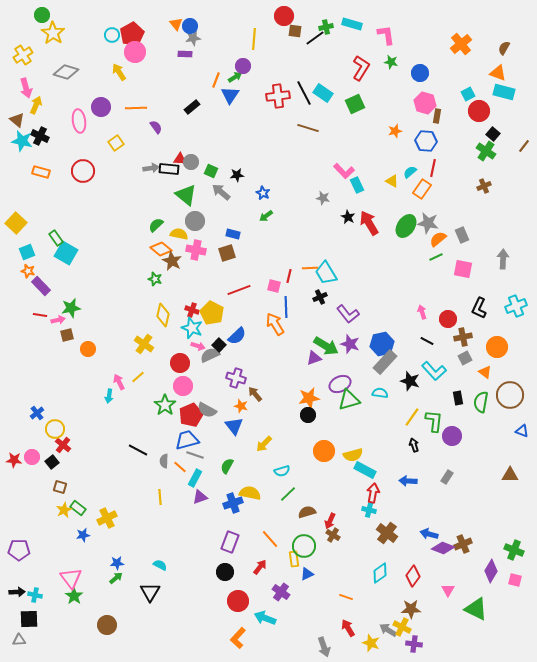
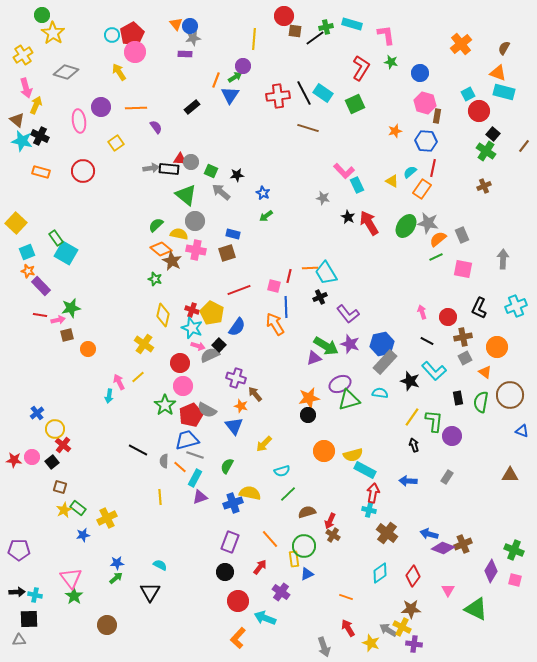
red circle at (448, 319): moved 2 px up
blue semicircle at (237, 336): moved 9 px up; rotated 12 degrees counterclockwise
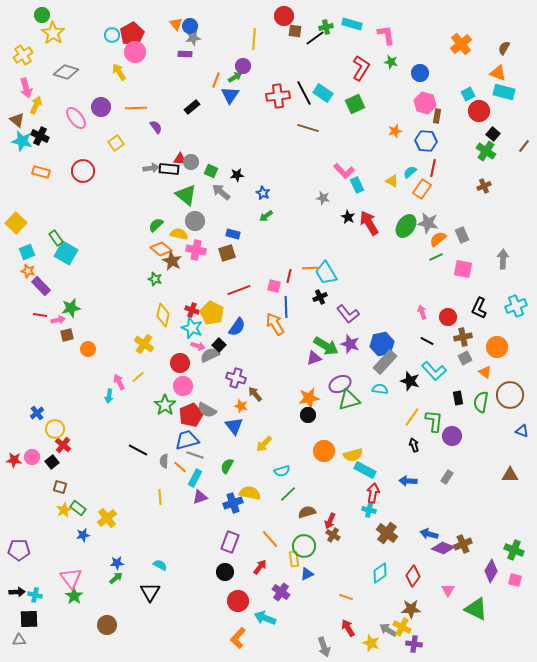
pink ellipse at (79, 121): moved 3 px left, 3 px up; rotated 30 degrees counterclockwise
cyan semicircle at (380, 393): moved 4 px up
yellow cross at (107, 518): rotated 12 degrees counterclockwise
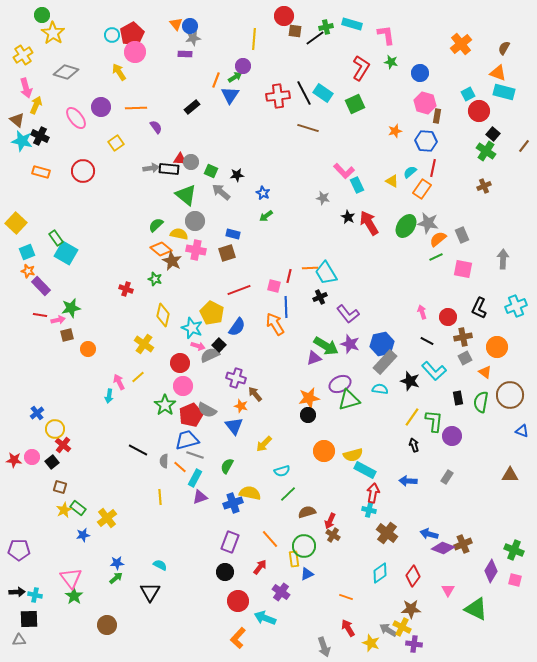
red cross at (192, 310): moved 66 px left, 21 px up
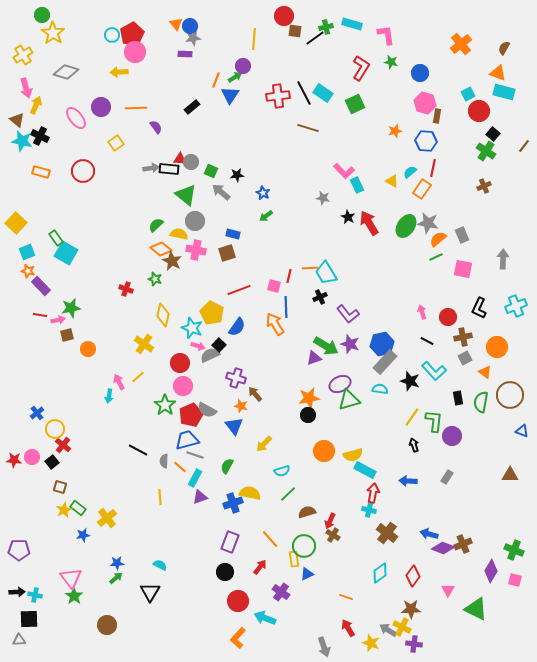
yellow arrow at (119, 72): rotated 60 degrees counterclockwise
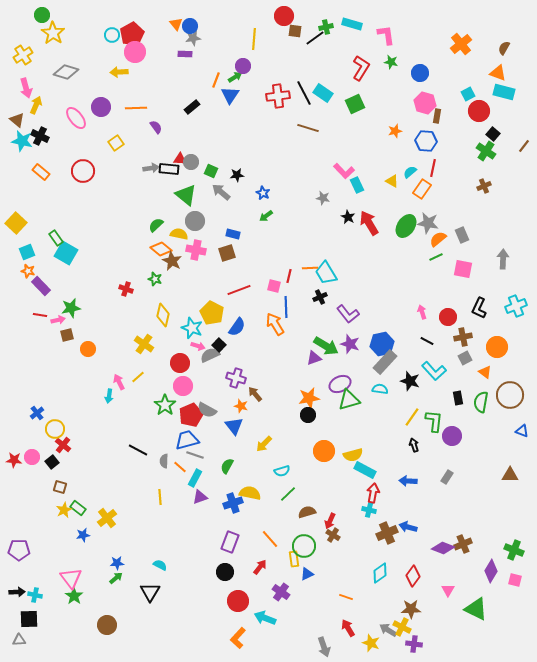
orange rectangle at (41, 172): rotated 24 degrees clockwise
brown cross at (387, 533): rotated 30 degrees clockwise
blue arrow at (429, 534): moved 21 px left, 7 px up
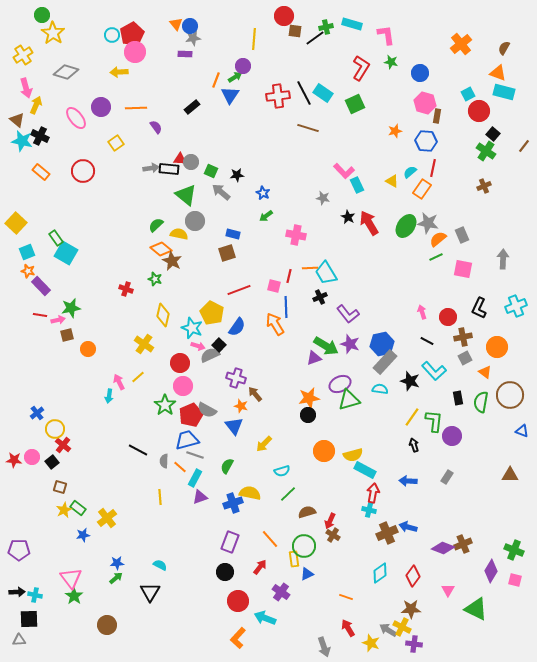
pink cross at (196, 250): moved 100 px right, 15 px up
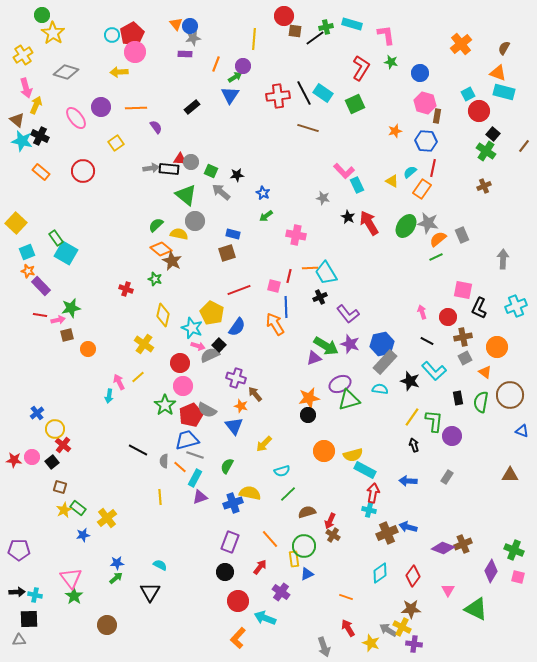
orange line at (216, 80): moved 16 px up
pink square at (463, 269): moved 21 px down
pink square at (515, 580): moved 3 px right, 3 px up
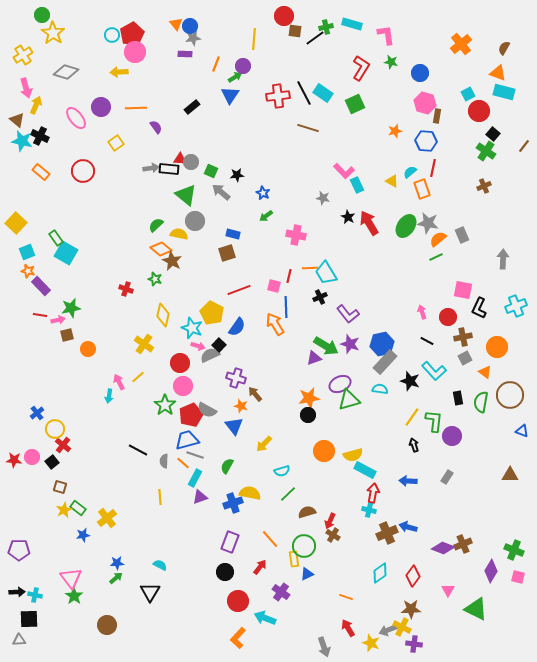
orange rectangle at (422, 189): rotated 54 degrees counterclockwise
orange line at (180, 467): moved 3 px right, 4 px up
gray arrow at (388, 630): rotated 54 degrees counterclockwise
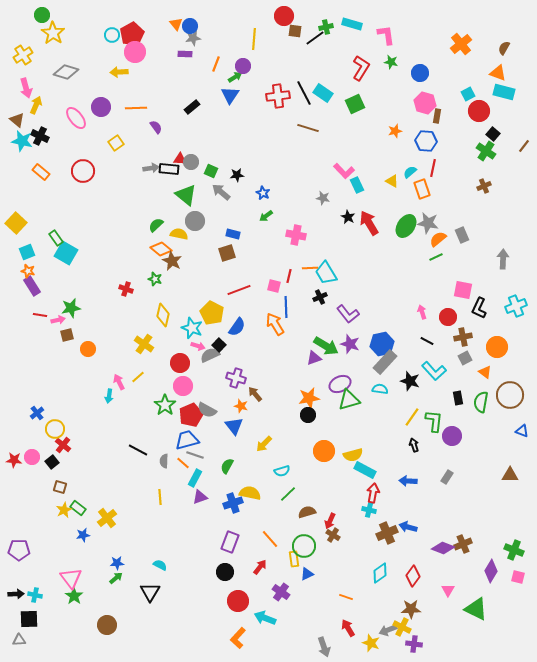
purple rectangle at (41, 286): moved 9 px left; rotated 12 degrees clockwise
black arrow at (17, 592): moved 1 px left, 2 px down
